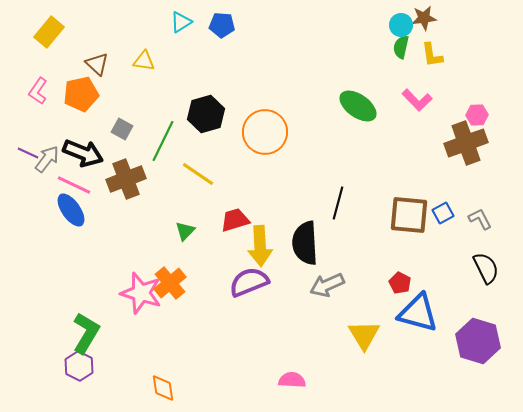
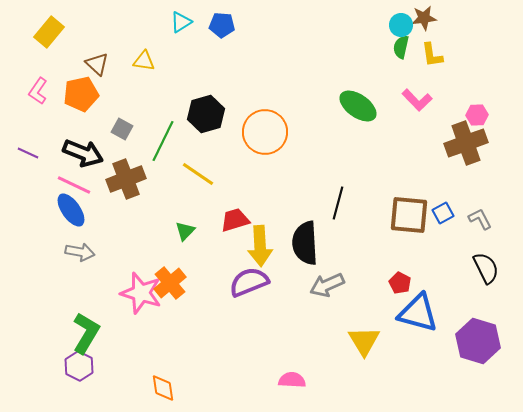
gray arrow at (47, 159): moved 33 px right, 93 px down; rotated 64 degrees clockwise
yellow triangle at (364, 335): moved 6 px down
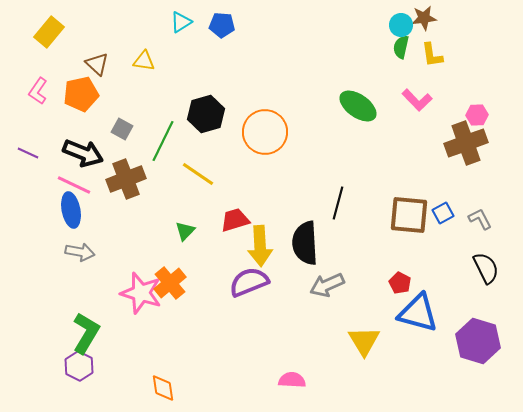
blue ellipse at (71, 210): rotated 24 degrees clockwise
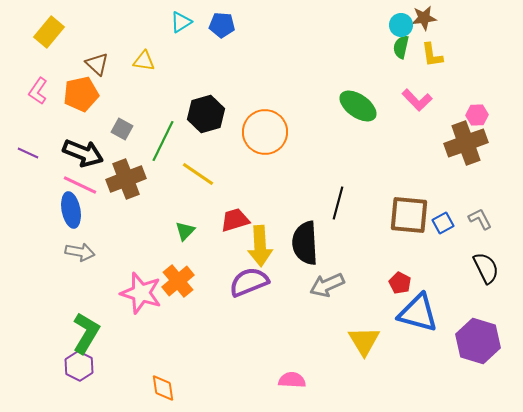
pink line at (74, 185): moved 6 px right
blue square at (443, 213): moved 10 px down
orange cross at (170, 283): moved 8 px right, 2 px up
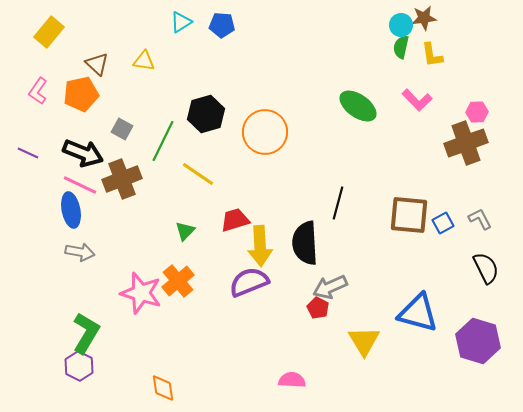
pink hexagon at (477, 115): moved 3 px up
brown cross at (126, 179): moved 4 px left
red pentagon at (400, 283): moved 82 px left, 25 px down
gray arrow at (327, 285): moved 3 px right, 2 px down
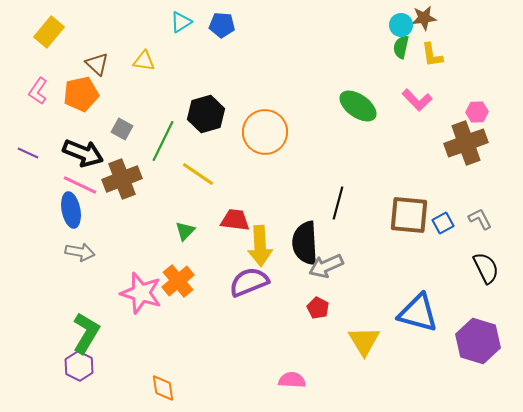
red trapezoid at (235, 220): rotated 24 degrees clockwise
gray arrow at (330, 287): moved 4 px left, 21 px up
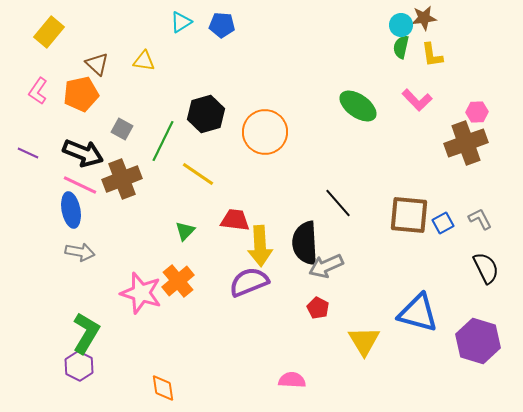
black line at (338, 203): rotated 56 degrees counterclockwise
